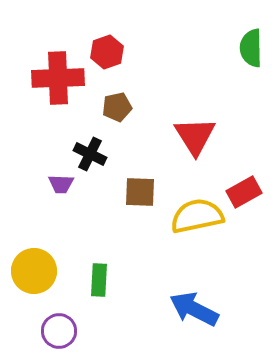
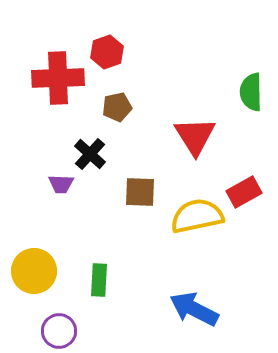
green semicircle: moved 44 px down
black cross: rotated 16 degrees clockwise
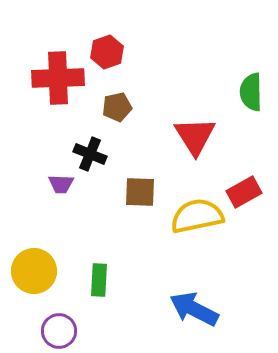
black cross: rotated 20 degrees counterclockwise
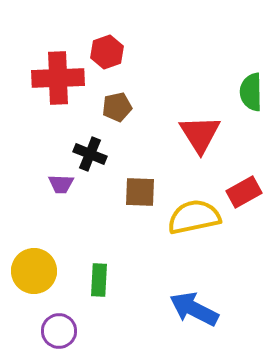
red triangle: moved 5 px right, 2 px up
yellow semicircle: moved 3 px left, 1 px down
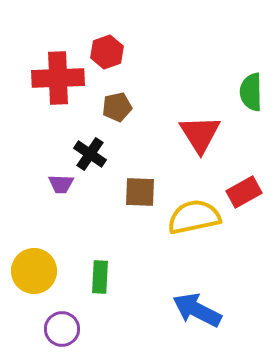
black cross: rotated 12 degrees clockwise
green rectangle: moved 1 px right, 3 px up
blue arrow: moved 3 px right, 1 px down
purple circle: moved 3 px right, 2 px up
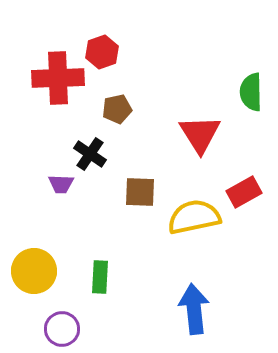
red hexagon: moved 5 px left
brown pentagon: moved 2 px down
blue arrow: moved 3 px left, 1 px up; rotated 57 degrees clockwise
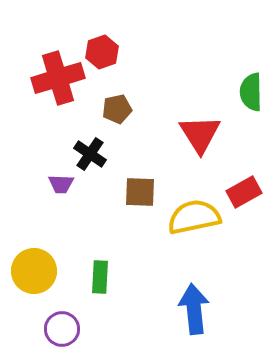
red cross: rotated 15 degrees counterclockwise
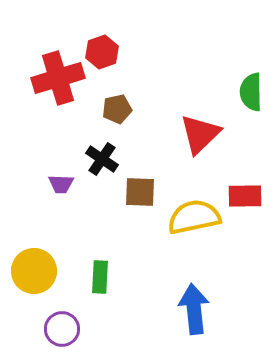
red triangle: rotated 18 degrees clockwise
black cross: moved 12 px right, 5 px down
red rectangle: moved 1 px right, 4 px down; rotated 28 degrees clockwise
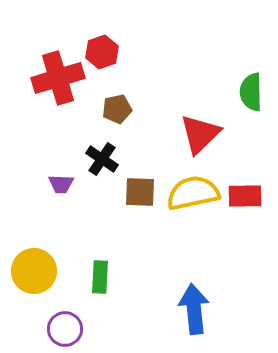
yellow semicircle: moved 1 px left, 24 px up
purple circle: moved 3 px right
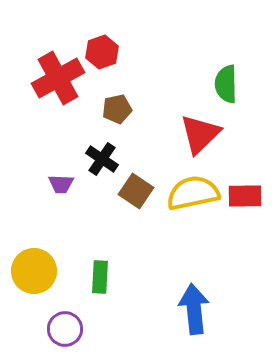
red cross: rotated 12 degrees counterclockwise
green semicircle: moved 25 px left, 8 px up
brown square: moved 4 px left, 1 px up; rotated 32 degrees clockwise
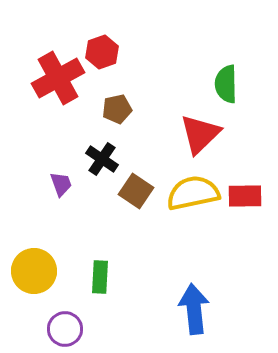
purple trapezoid: rotated 112 degrees counterclockwise
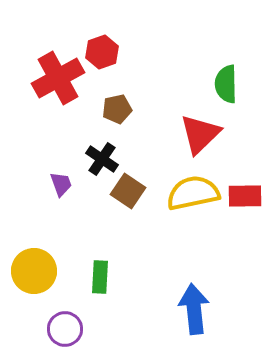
brown square: moved 8 px left
